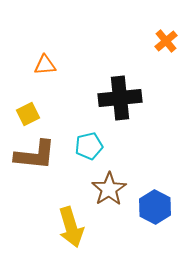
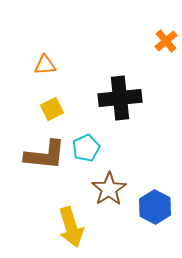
yellow square: moved 24 px right, 5 px up
cyan pentagon: moved 3 px left, 2 px down; rotated 12 degrees counterclockwise
brown L-shape: moved 10 px right
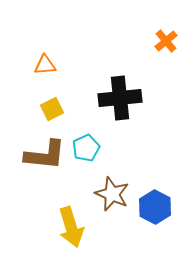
brown star: moved 3 px right, 5 px down; rotated 16 degrees counterclockwise
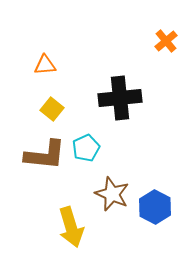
yellow square: rotated 25 degrees counterclockwise
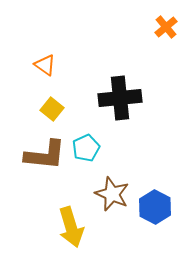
orange cross: moved 14 px up
orange triangle: rotated 40 degrees clockwise
